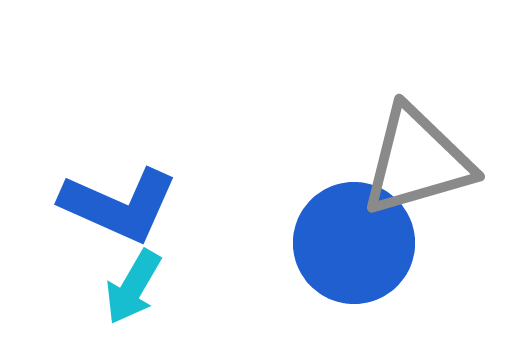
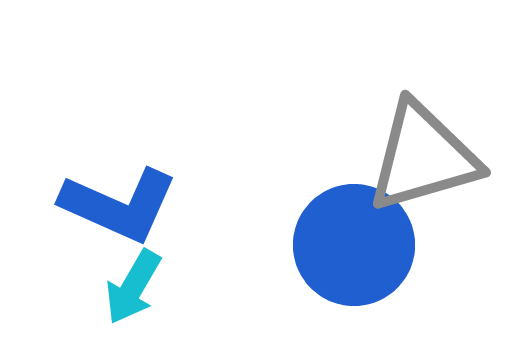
gray triangle: moved 6 px right, 4 px up
blue circle: moved 2 px down
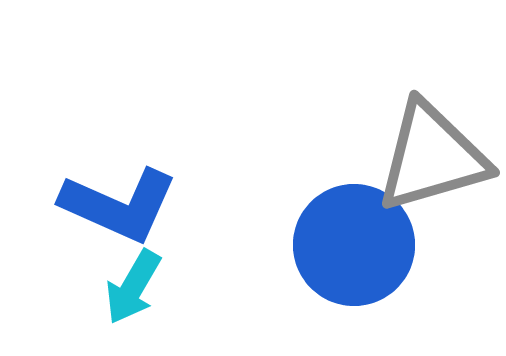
gray triangle: moved 9 px right
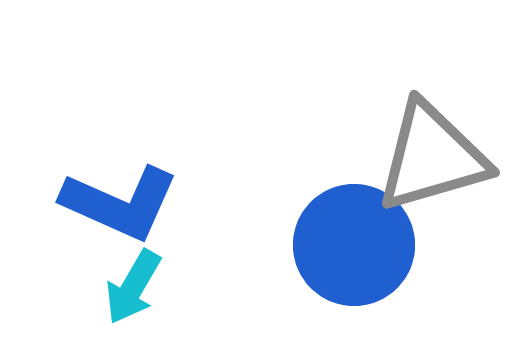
blue L-shape: moved 1 px right, 2 px up
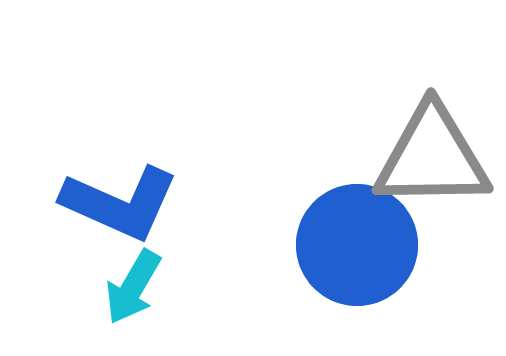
gray triangle: rotated 15 degrees clockwise
blue circle: moved 3 px right
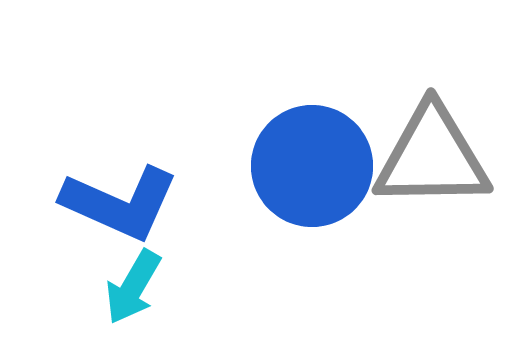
blue circle: moved 45 px left, 79 px up
